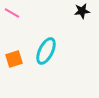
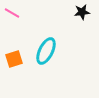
black star: moved 1 px down
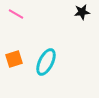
pink line: moved 4 px right, 1 px down
cyan ellipse: moved 11 px down
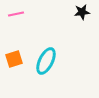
pink line: rotated 42 degrees counterclockwise
cyan ellipse: moved 1 px up
